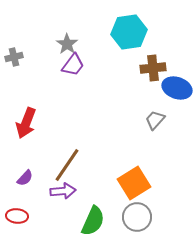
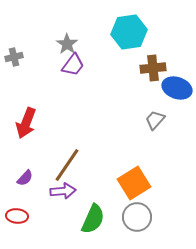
green semicircle: moved 2 px up
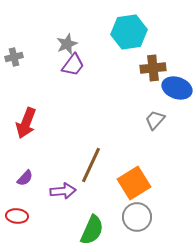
gray star: rotated 15 degrees clockwise
brown line: moved 24 px right; rotated 9 degrees counterclockwise
green semicircle: moved 1 px left, 11 px down
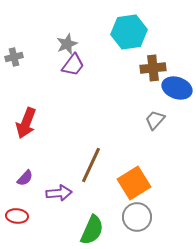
purple arrow: moved 4 px left, 2 px down
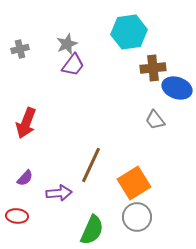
gray cross: moved 6 px right, 8 px up
gray trapezoid: rotated 80 degrees counterclockwise
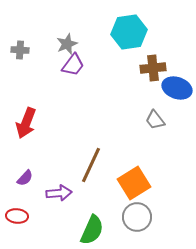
gray cross: moved 1 px down; rotated 18 degrees clockwise
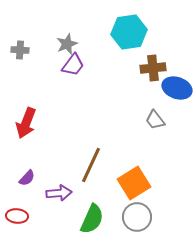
purple semicircle: moved 2 px right
green semicircle: moved 11 px up
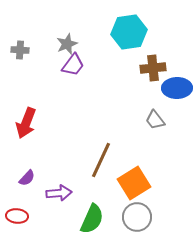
blue ellipse: rotated 20 degrees counterclockwise
brown line: moved 10 px right, 5 px up
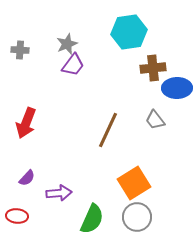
brown line: moved 7 px right, 30 px up
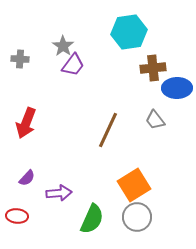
gray star: moved 4 px left, 2 px down; rotated 15 degrees counterclockwise
gray cross: moved 9 px down
orange square: moved 2 px down
